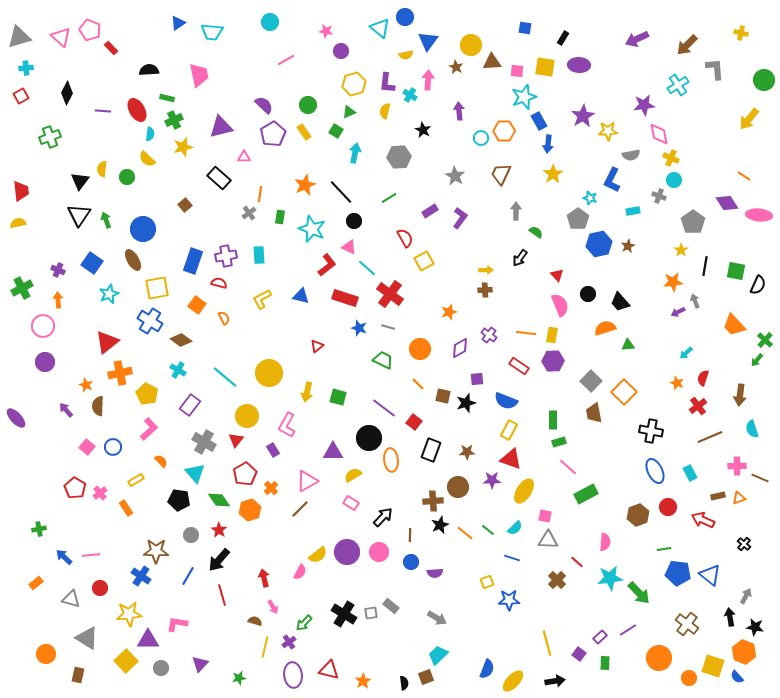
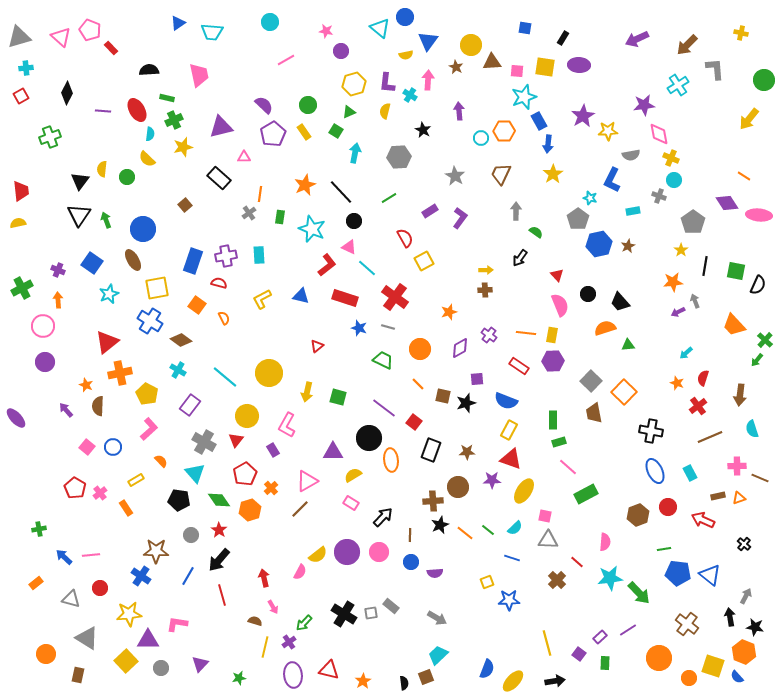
red cross at (390, 294): moved 5 px right, 3 px down
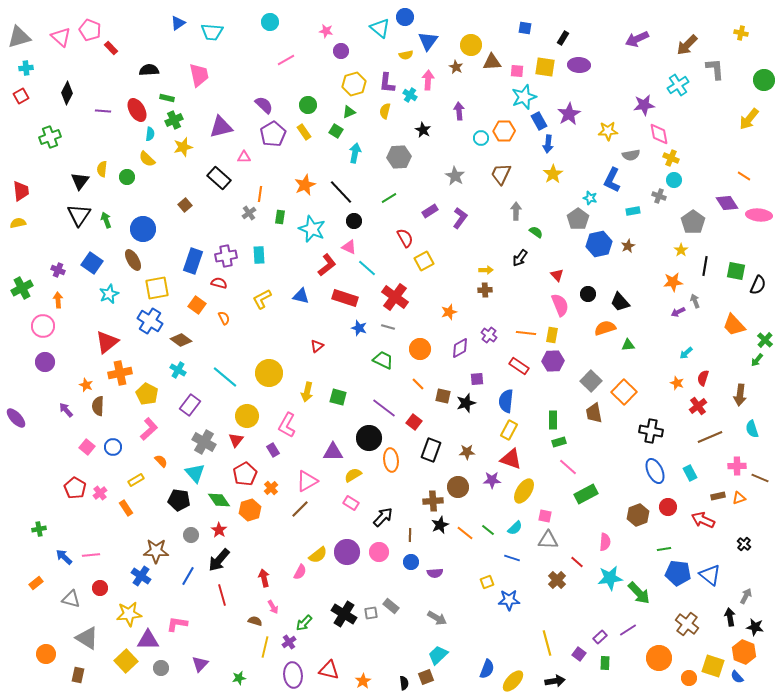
purple star at (583, 116): moved 14 px left, 2 px up
blue semicircle at (506, 401): rotated 75 degrees clockwise
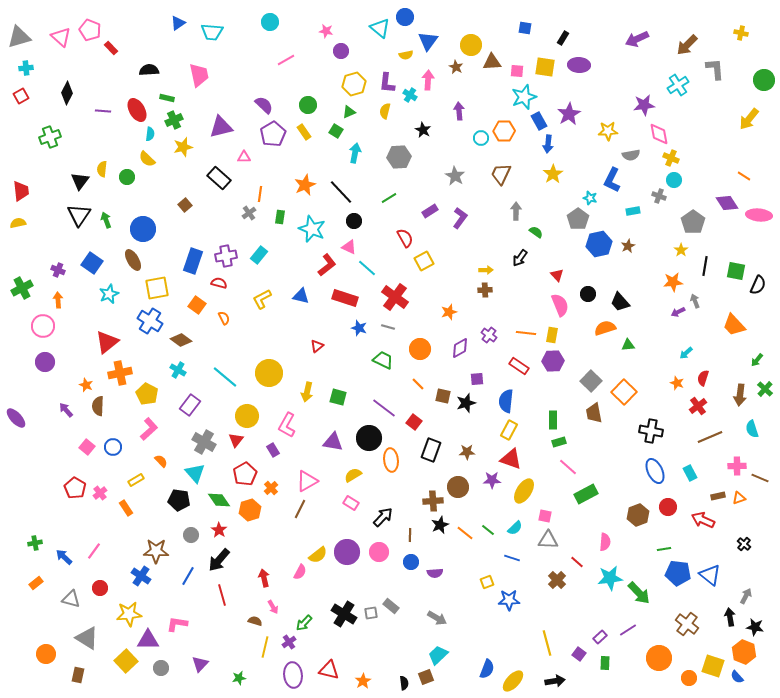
cyan rectangle at (259, 255): rotated 42 degrees clockwise
green cross at (765, 340): moved 49 px down
purple triangle at (333, 452): moved 10 px up; rotated 10 degrees clockwise
brown line at (300, 509): rotated 18 degrees counterclockwise
green cross at (39, 529): moved 4 px left, 14 px down
pink line at (91, 555): moved 3 px right, 4 px up; rotated 48 degrees counterclockwise
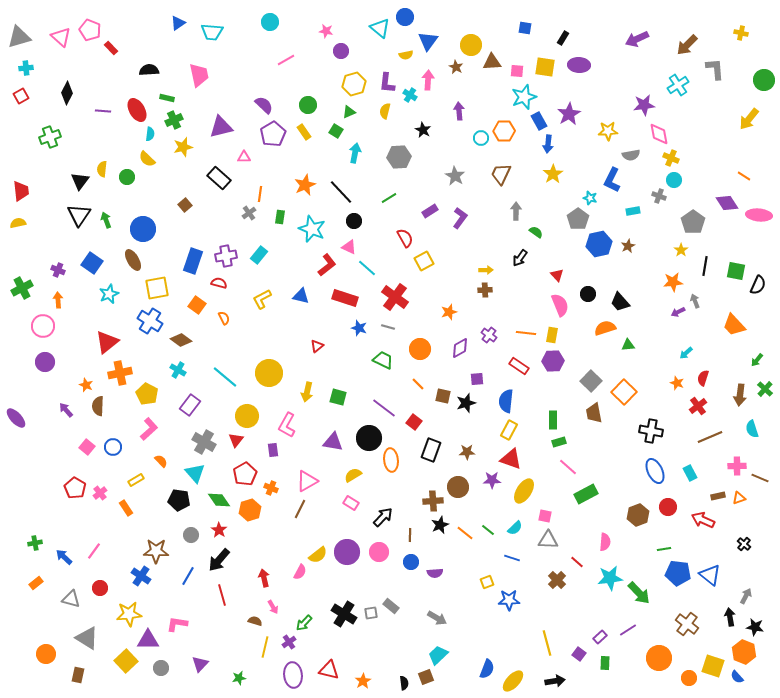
purple rectangle at (273, 450): rotated 24 degrees clockwise
orange cross at (271, 488): rotated 24 degrees counterclockwise
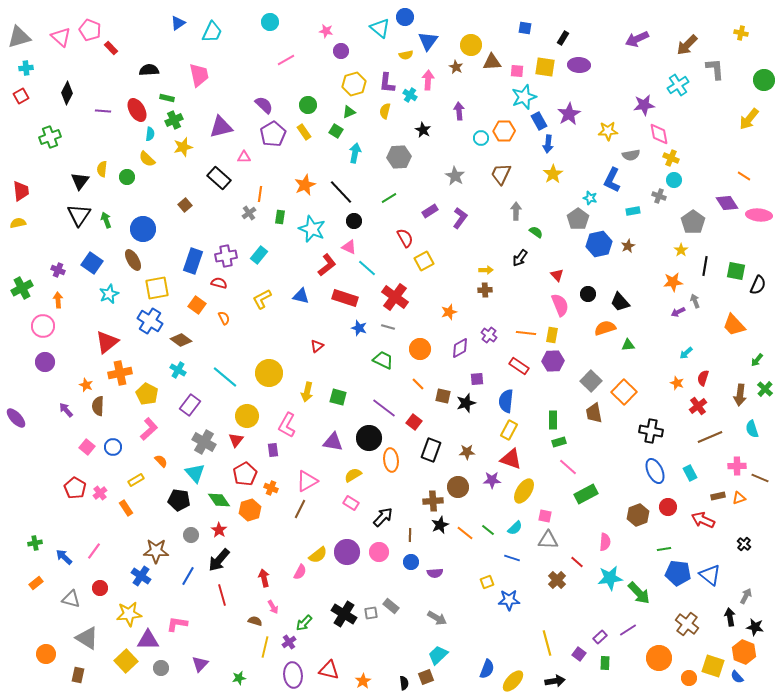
cyan trapezoid at (212, 32): rotated 70 degrees counterclockwise
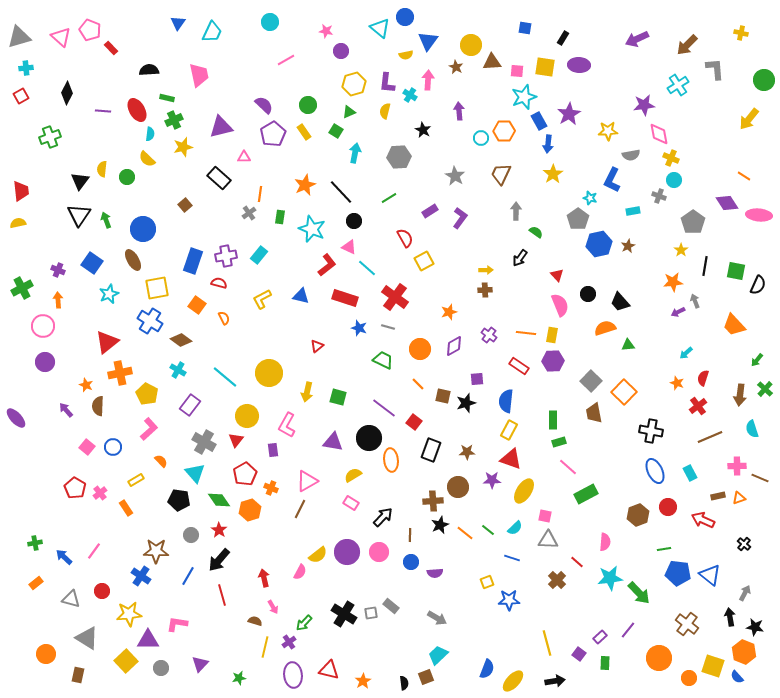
blue triangle at (178, 23): rotated 21 degrees counterclockwise
purple diamond at (460, 348): moved 6 px left, 2 px up
red circle at (100, 588): moved 2 px right, 3 px down
gray arrow at (746, 596): moved 1 px left, 3 px up
purple line at (628, 630): rotated 18 degrees counterclockwise
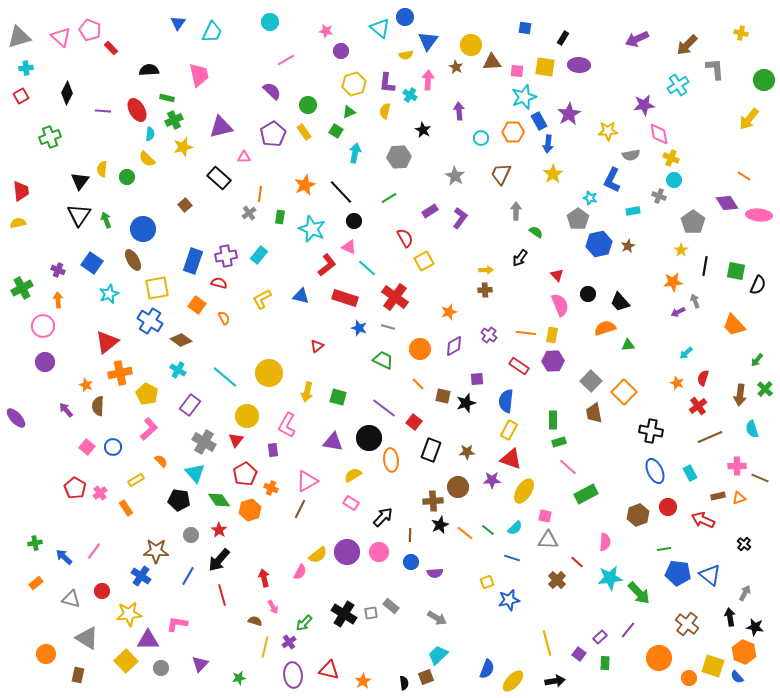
purple semicircle at (264, 105): moved 8 px right, 14 px up
orange hexagon at (504, 131): moved 9 px right, 1 px down
blue star at (509, 600): rotated 10 degrees counterclockwise
